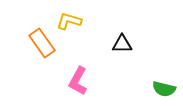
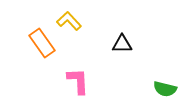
yellow L-shape: rotated 30 degrees clockwise
pink L-shape: rotated 148 degrees clockwise
green semicircle: moved 1 px right
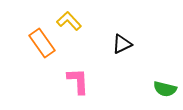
black triangle: rotated 25 degrees counterclockwise
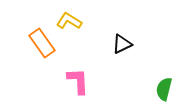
yellow L-shape: rotated 15 degrees counterclockwise
green semicircle: moved 1 px left; rotated 90 degrees clockwise
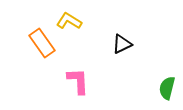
green semicircle: moved 3 px right, 1 px up
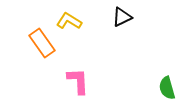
black triangle: moved 27 px up
green semicircle: rotated 30 degrees counterclockwise
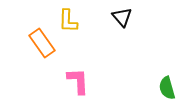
black triangle: rotated 45 degrees counterclockwise
yellow L-shape: moved 1 px left; rotated 120 degrees counterclockwise
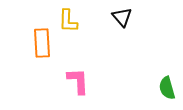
orange rectangle: rotated 32 degrees clockwise
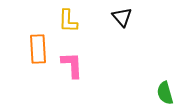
orange rectangle: moved 4 px left, 6 px down
pink L-shape: moved 6 px left, 16 px up
green semicircle: moved 2 px left, 5 px down
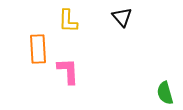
pink L-shape: moved 4 px left, 6 px down
